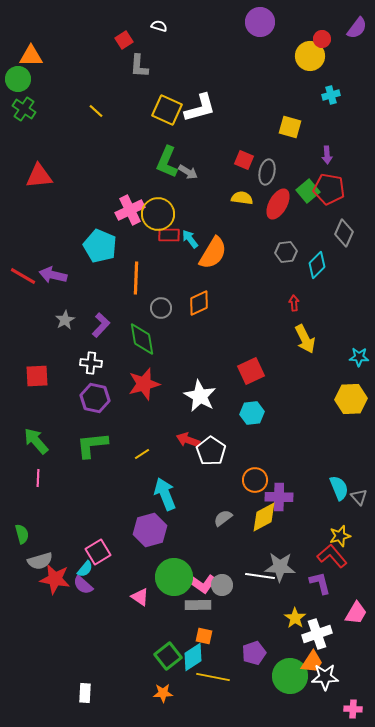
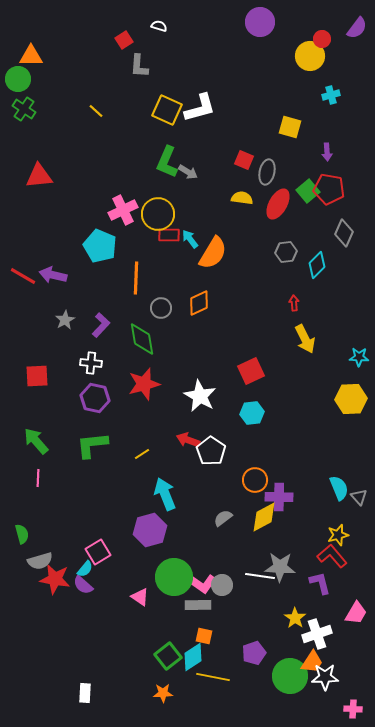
purple arrow at (327, 155): moved 3 px up
pink cross at (130, 210): moved 7 px left
yellow star at (340, 536): moved 2 px left, 1 px up
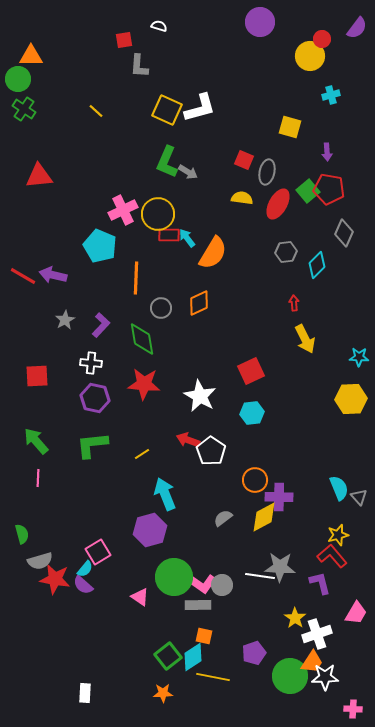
red square at (124, 40): rotated 24 degrees clockwise
cyan arrow at (190, 239): moved 3 px left, 1 px up
red star at (144, 384): rotated 20 degrees clockwise
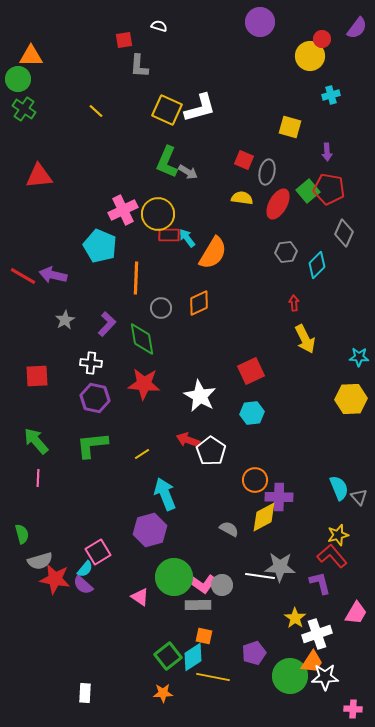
purple L-shape at (101, 325): moved 6 px right, 1 px up
gray semicircle at (223, 518): moved 6 px right, 11 px down; rotated 66 degrees clockwise
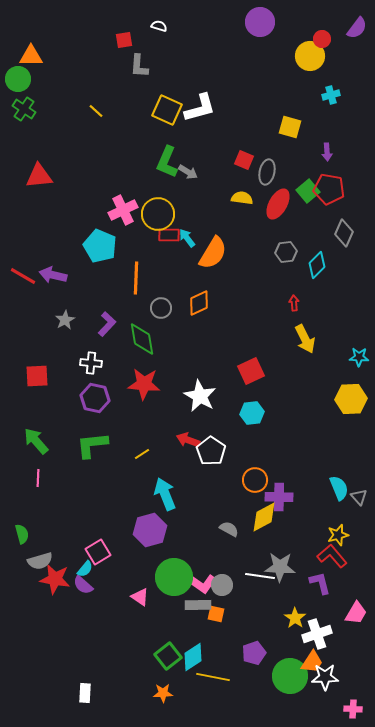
orange square at (204, 636): moved 12 px right, 22 px up
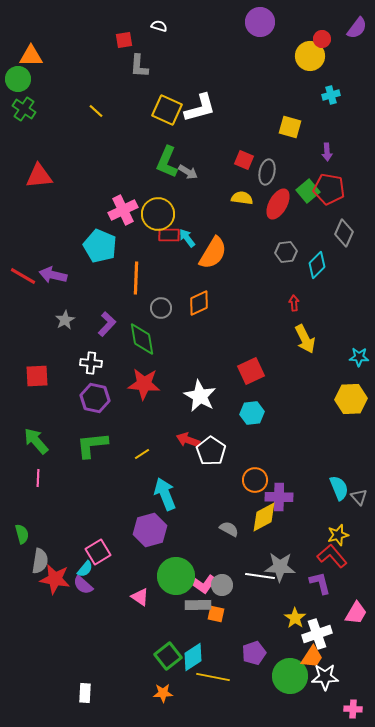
gray semicircle at (40, 561): rotated 65 degrees counterclockwise
green circle at (174, 577): moved 2 px right, 1 px up
orange trapezoid at (312, 662): moved 5 px up
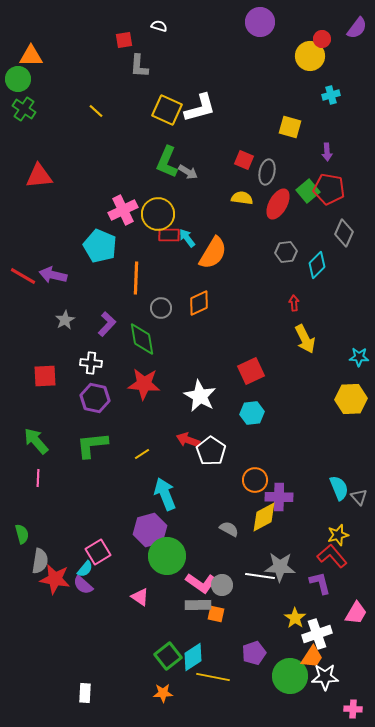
red square at (37, 376): moved 8 px right
green circle at (176, 576): moved 9 px left, 20 px up
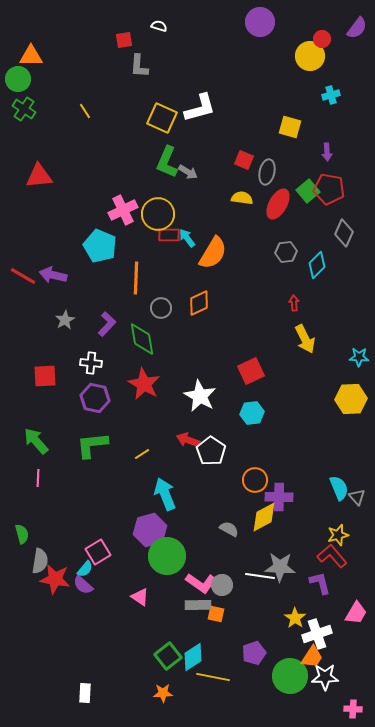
yellow square at (167, 110): moved 5 px left, 8 px down
yellow line at (96, 111): moved 11 px left; rotated 14 degrees clockwise
red star at (144, 384): rotated 24 degrees clockwise
gray triangle at (359, 497): moved 2 px left
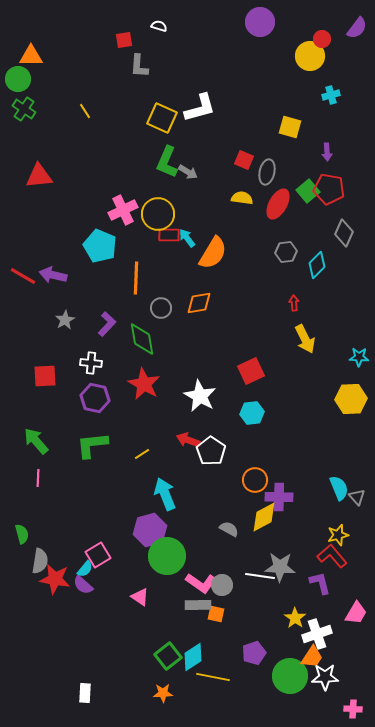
orange diamond at (199, 303): rotated 16 degrees clockwise
pink square at (98, 552): moved 3 px down
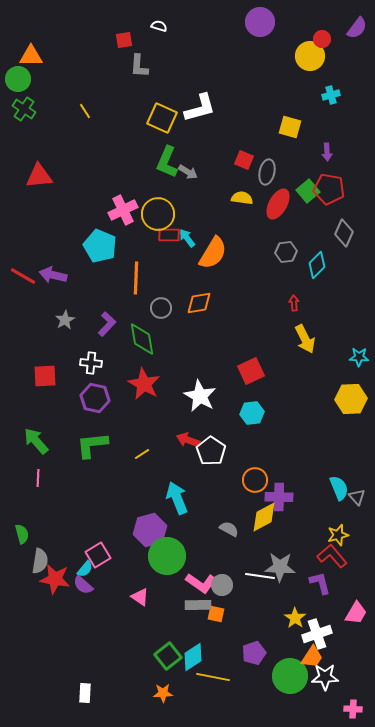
cyan arrow at (165, 494): moved 12 px right, 4 px down
